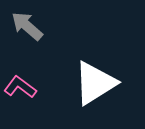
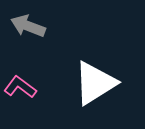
gray arrow: moved 1 px right; rotated 20 degrees counterclockwise
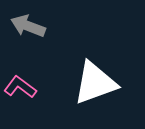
white triangle: rotated 12 degrees clockwise
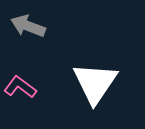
white triangle: rotated 36 degrees counterclockwise
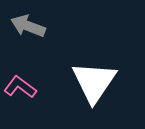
white triangle: moved 1 px left, 1 px up
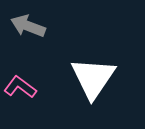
white triangle: moved 1 px left, 4 px up
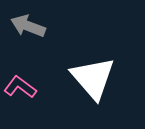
white triangle: rotated 15 degrees counterclockwise
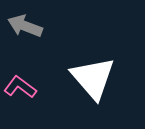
gray arrow: moved 3 px left
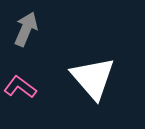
gray arrow: moved 1 px right, 3 px down; rotated 92 degrees clockwise
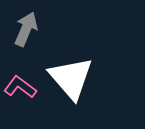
white triangle: moved 22 px left
